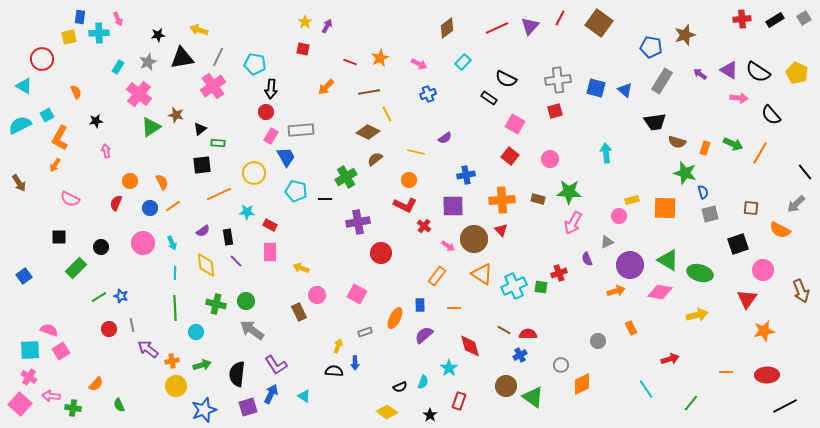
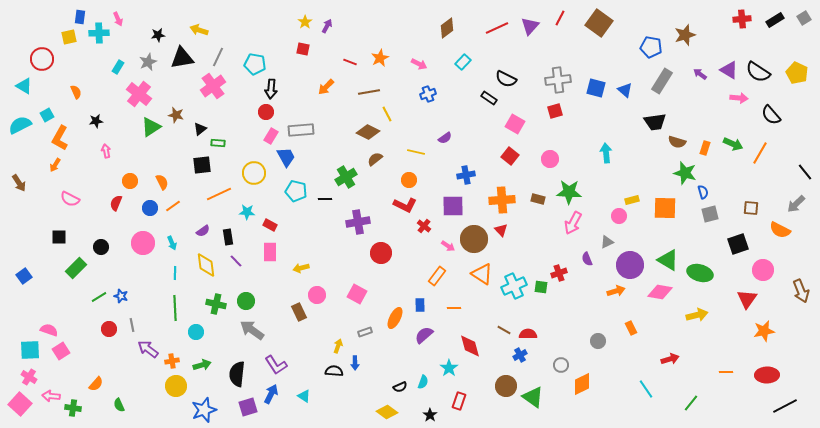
yellow arrow at (301, 268): rotated 35 degrees counterclockwise
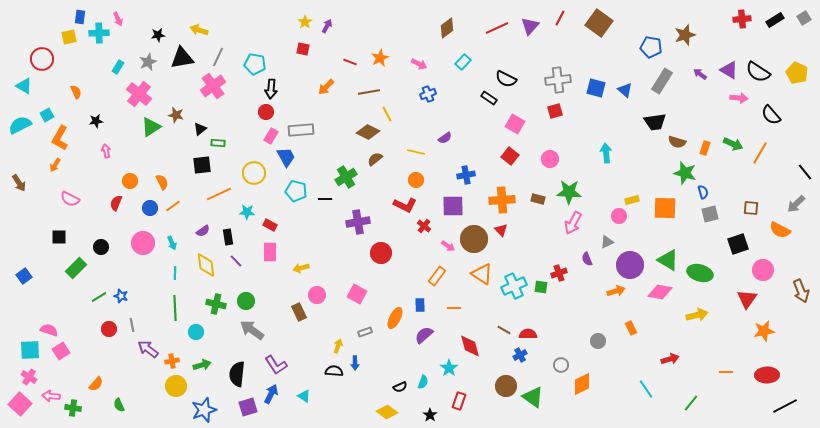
orange circle at (409, 180): moved 7 px right
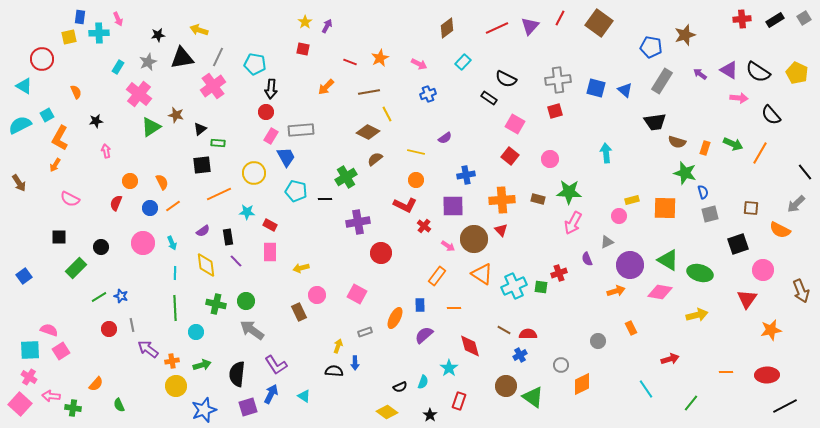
orange star at (764, 331): moved 7 px right, 1 px up
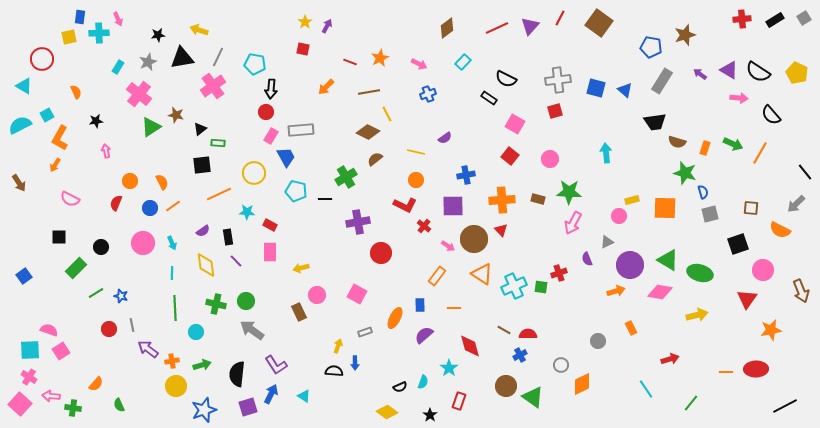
cyan line at (175, 273): moved 3 px left
green line at (99, 297): moved 3 px left, 4 px up
red ellipse at (767, 375): moved 11 px left, 6 px up
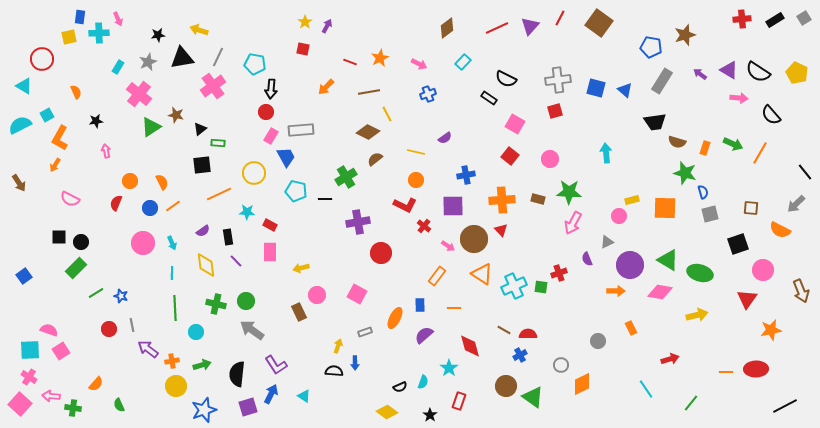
black circle at (101, 247): moved 20 px left, 5 px up
orange arrow at (616, 291): rotated 18 degrees clockwise
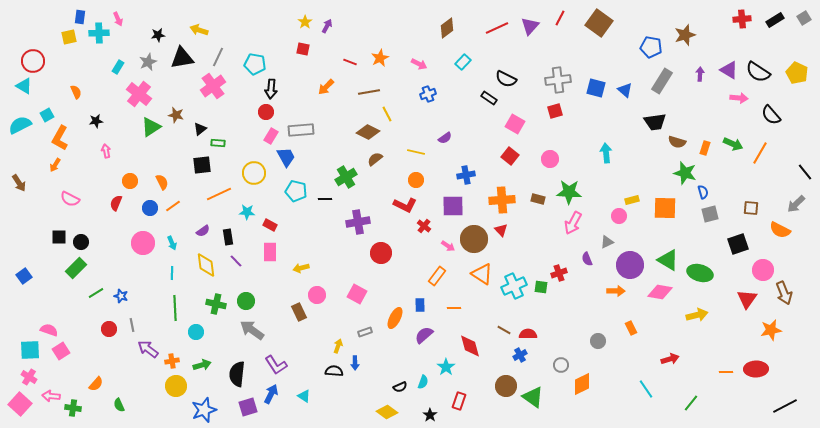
red circle at (42, 59): moved 9 px left, 2 px down
purple arrow at (700, 74): rotated 56 degrees clockwise
brown arrow at (801, 291): moved 17 px left, 2 px down
cyan star at (449, 368): moved 3 px left, 1 px up
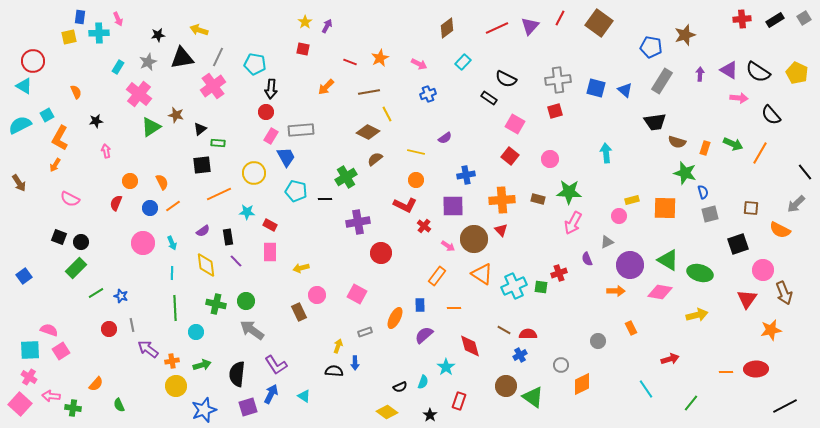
black square at (59, 237): rotated 21 degrees clockwise
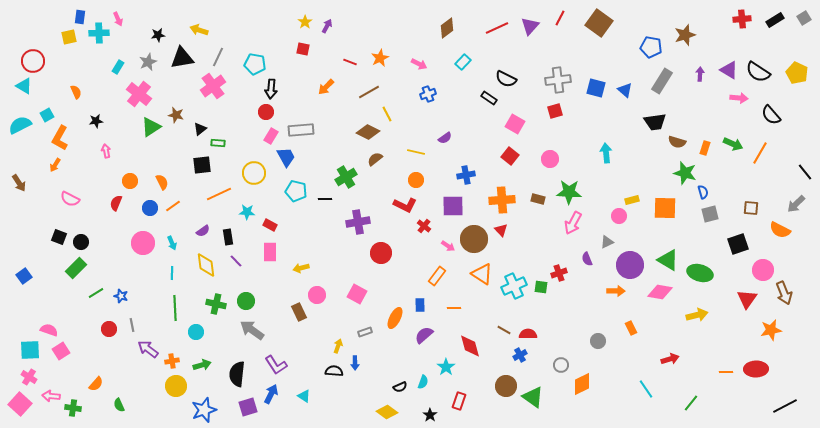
brown line at (369, 92): rotated 20 degrees counterclockwise
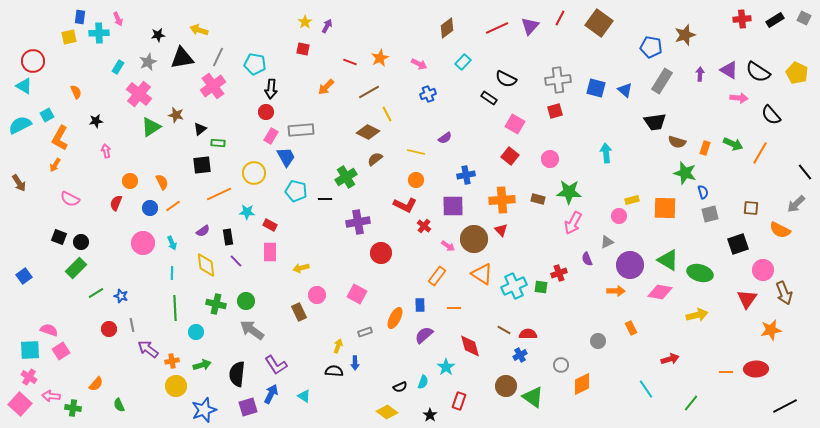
gray square at (804, 18): rotated 32 degrees counterclockwise
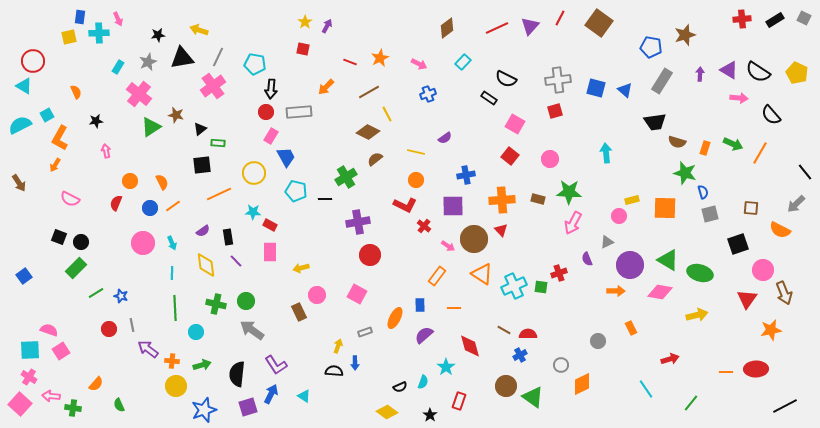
gray rectangle at (301, 130): moved 2 px left, 18 px up
cyan star at (247, 212): moved 6 px right
red circle at (381, 253): moved 11 px left, 2 px down
orange cross at (172, 361): rotated 16 degrees clockwise
